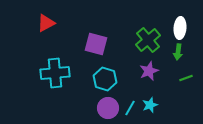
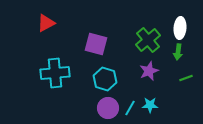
cyan star: rotated 21 degrees clockwise
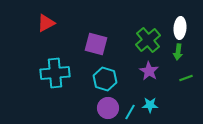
purple star: rotated 18 degrees counterclockwise
cyan line: moved 4 px down
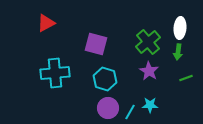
green cross: moved 2 px down
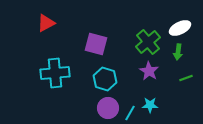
white ellipse: rotated 60 degrees clockwise
cyan line: moved 1 px down
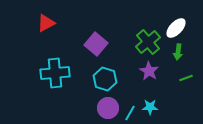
white ellipse: moved 4 px left; rotated 20 degrees counterclockwise
purple square: rotated 25 degrees clockwise
cyan star: moved 2 px down
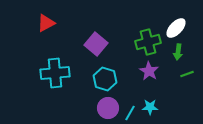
green cross: rotated 25 degrees clockwise
green line: moved 1 px right, 4 px up
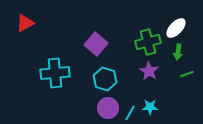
red triangle: moved 21 px left
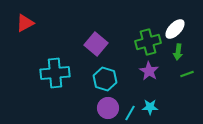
white ellipse: moved 1 px left, 1 px down
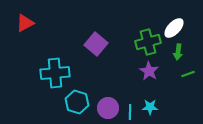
white ellipse: moved 1 px left, 1 px up
green line: moved 1 px right
cyan hexagon: moved 28 px left, 23 px down
cyan line: moved 1 px up; rotated 28 degrees counterclockwise
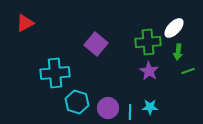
green cross: rotated 10 degrees clockwise
green line: moved 3 px up
